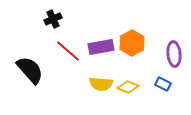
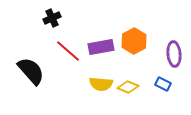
black cross: moved 1 px left, 1 px up
orange hexagon: moved 2 px right, 2 px up
black semicircle: moved 1 px right, 1 px down
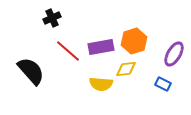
orange hexagon: rotated 10 degrees clockwise
purple ellipse: rotated 35 degrees clockwise
yellow diamond: moved 2 px left, 18 px up; rotated 30 degrees counterclockwise
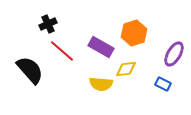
black cross: moved 4 px left, 6 px down
orange hexagon: moved 8 px up
purple rectangle: rotated 40 degrees clockwise
red line: moved 6 px left
black semicircle: moved 1 px left, 1 px up
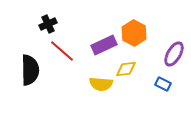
orange hexagon: rotated 15 degrees counterclockwise
purple rectangle: moved 3 px right, 2 px up; rotated 55 degrees counterclockwise
black semicircle: rotated 40 degrees clockwise
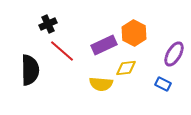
yellow diamond: moved 1 px up
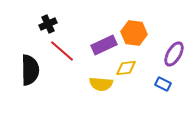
orange hexagon: rotated 20 degrees counterclockwise
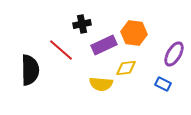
black cross: moved 34 px right; rotated 12 degrees clockwise
red line: moved 1 px left, 1 px up
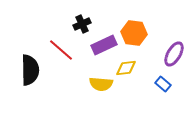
black cross: rotated 12 degrees counterclockwise
blue rectangle: rotated 14 degrees clockwise
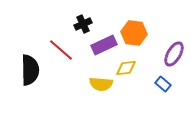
black cross: moved 1 px right
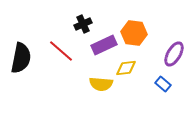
red line: moved 1 px down
black semicircle: moved 9 px left, 12 px up; rotated 12 degrees clockwise
